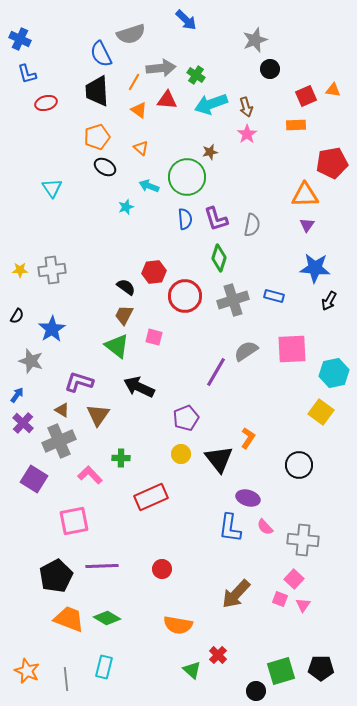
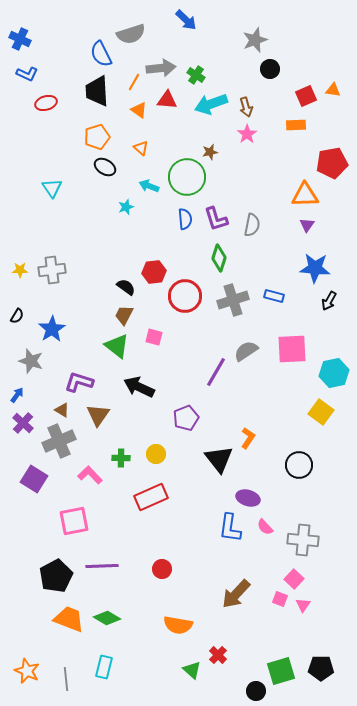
blue L-shape at (27, 74): rotated 50 degrees counterclockwise
yellow circle at (181, 454): moved 25 px left
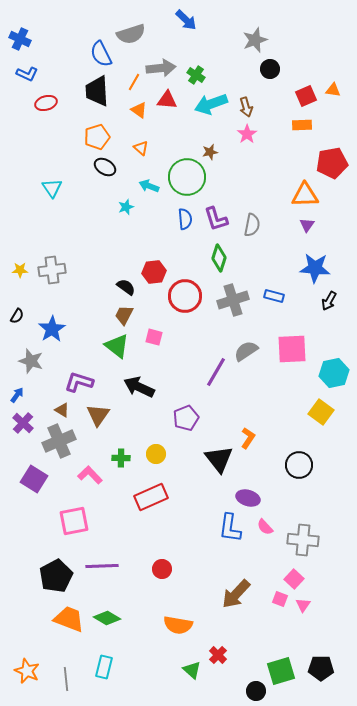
orange rectangle at (296, 125): moved 6 px right
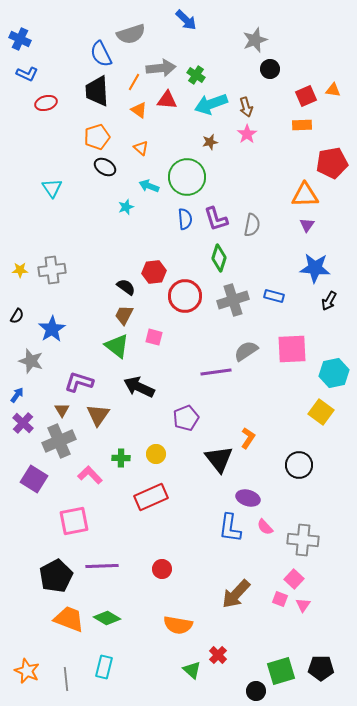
brown star at (210, 152): moved 10 px up
purple line at (216, 372): rotated 52 degrees clockwise
brown triangle at (62, 410): rotated 28 degrees clockwise
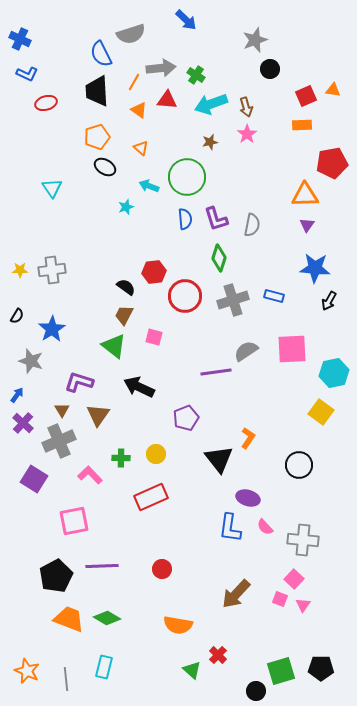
green triangle at (117, 346): moved 3 px left
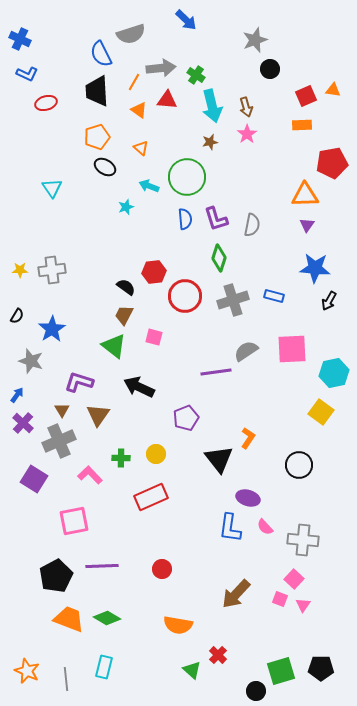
cyan arrow at (211, 104): moved 1 px right, 2 px down; rotated 84 degrees counterclockwise
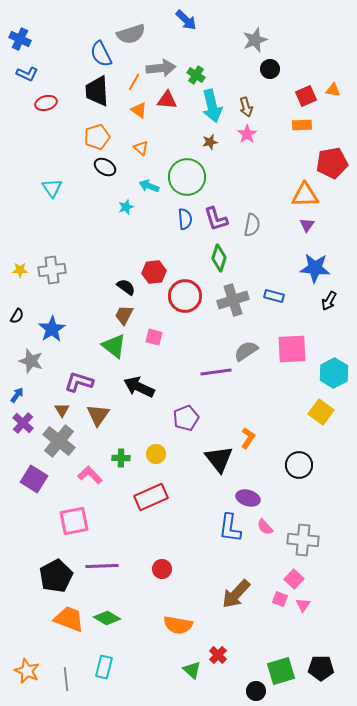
cyan hexagon at (334, 373): rotated 16 degrees counterclockwise
gray cross at (59, 441): rotated 28 degrees counterclockwise
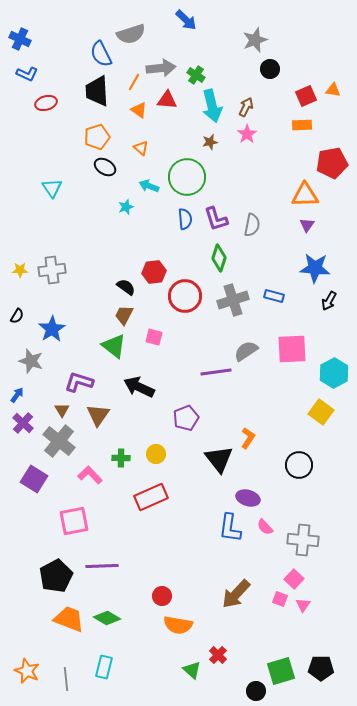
brown arrow at (246, 107): rotated 138 degrees counterclockwise
red circle at (162, 569): moved 27 px down
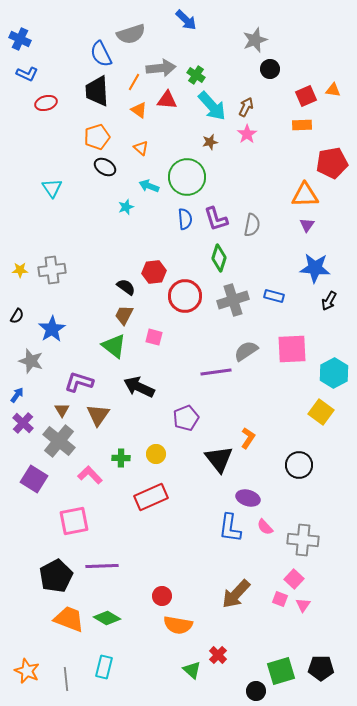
cyan arrow at (212, 106): rotated 28 degrees counterclockwise
